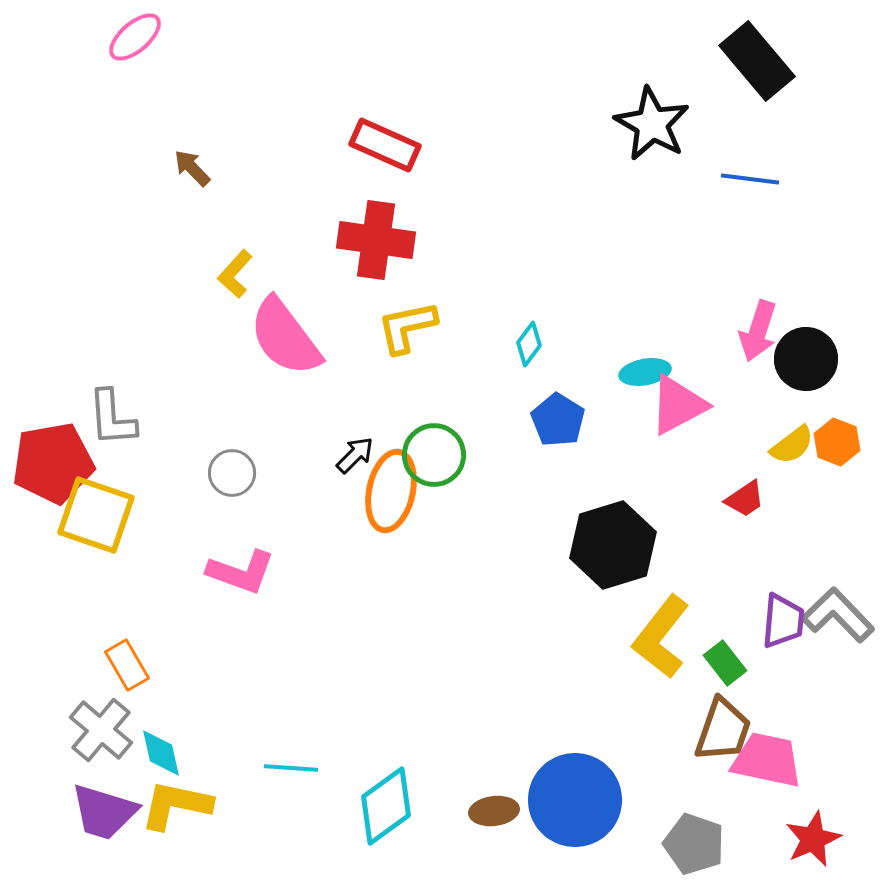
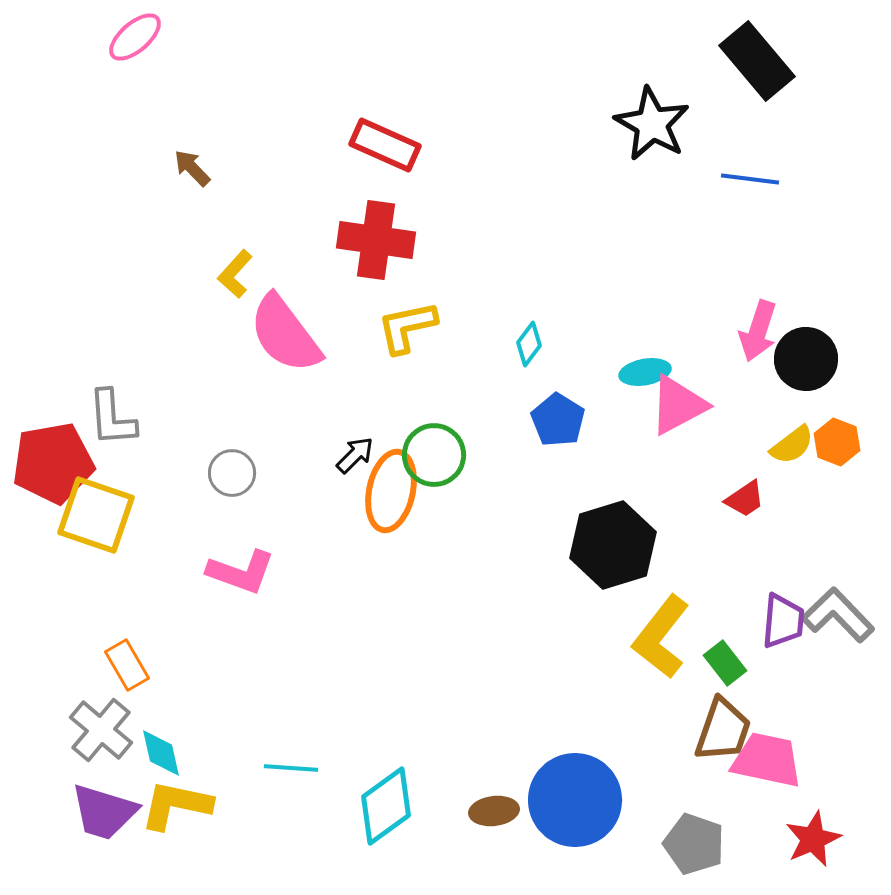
pink semicircle at (285, 337): moved 3 px up
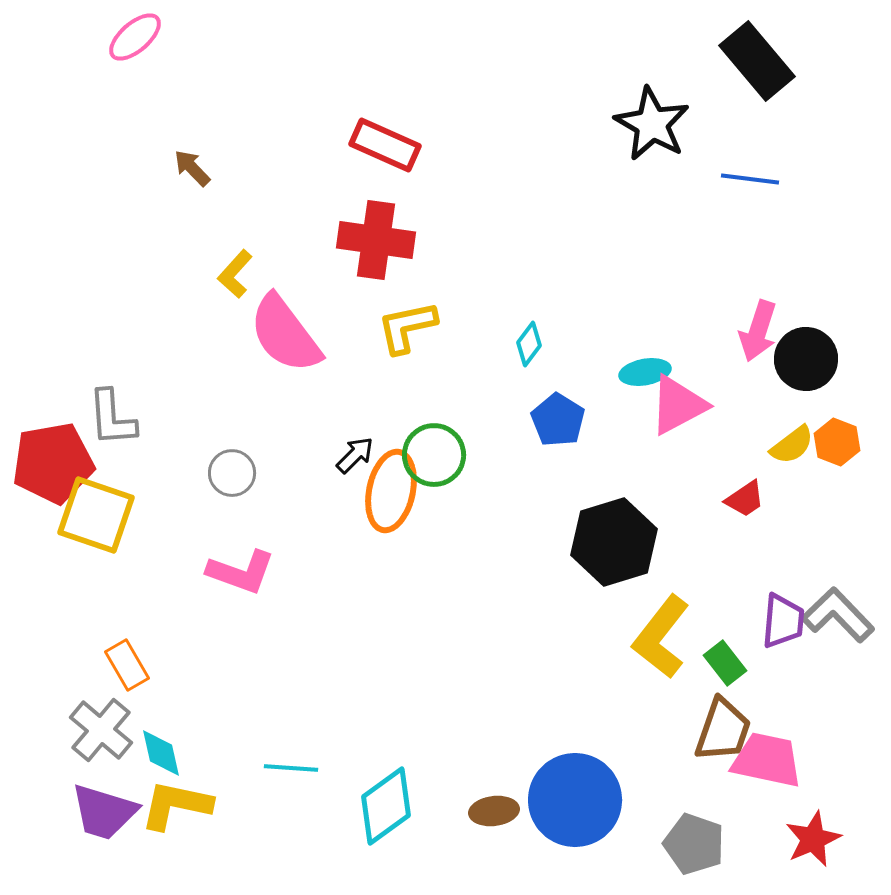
black hexagon at (613, 545): moved 1 px right, 3 px up
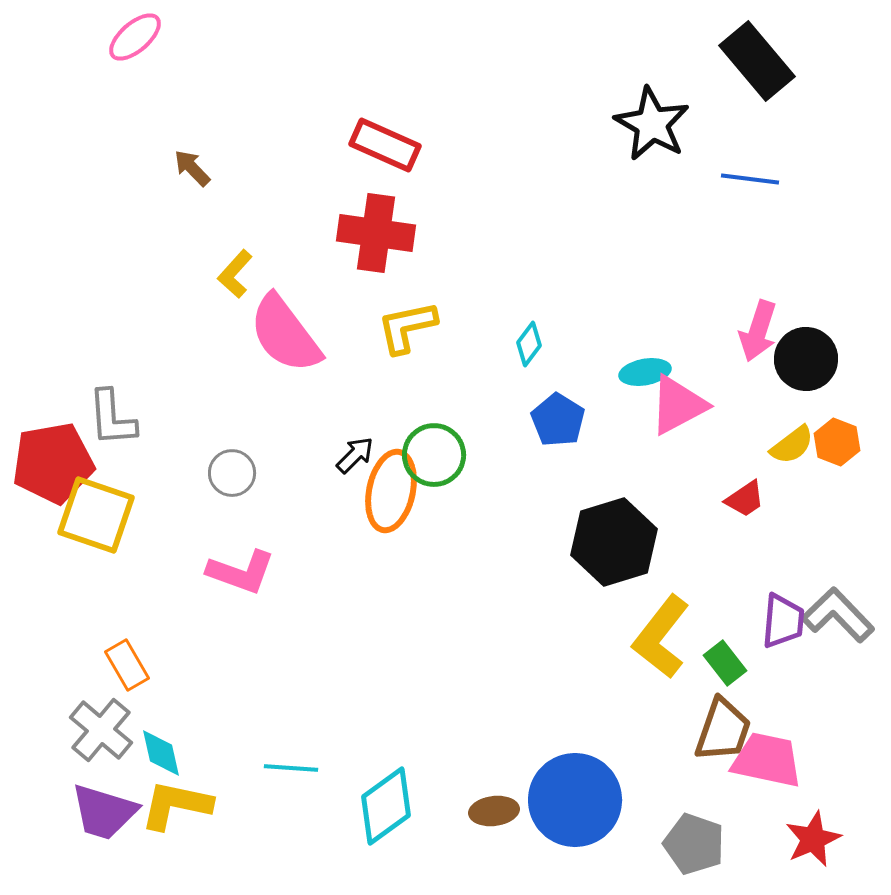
red cross at (376, 240): moved 7 px up
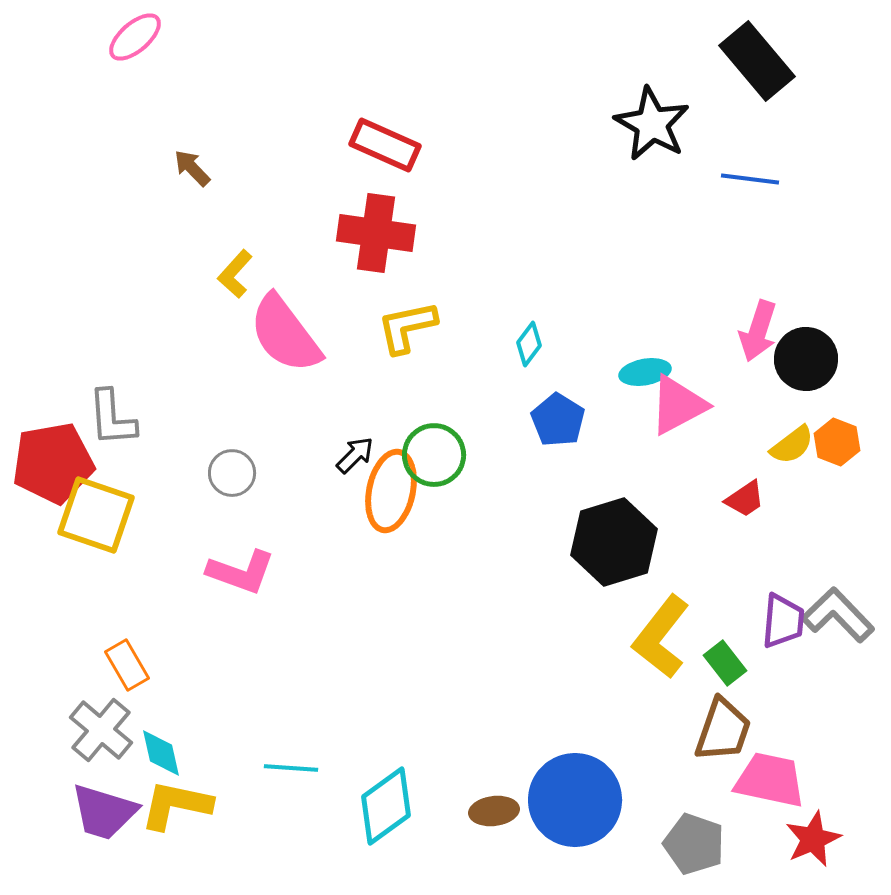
pink trapezoid at (767, 760): moved 3 px right, 20 px down
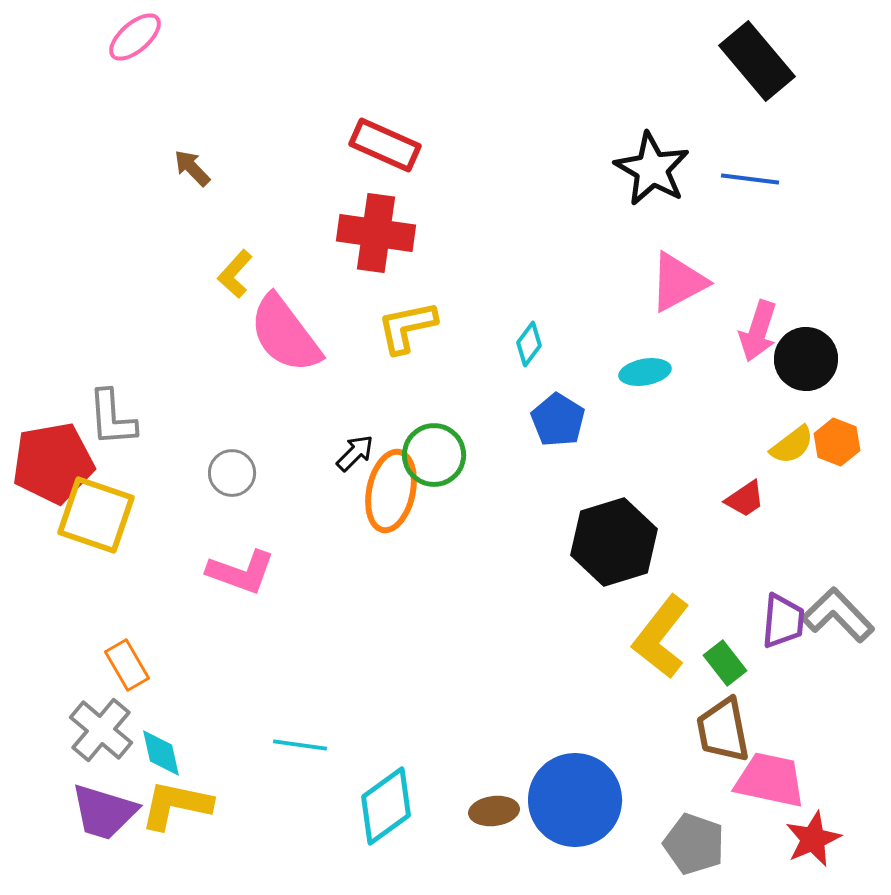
black star at (652, 124): moved 45 px down
pink triangle at (678, 405): moved 123 px up
black arrow at (355, 455): moved 2 px up
brown trapezoid at (723, 730): rotated 150 degrees clockwise
cyan line at (291, 768): moved 9 px right, 23 px up; rotated 4 degrees clockwise
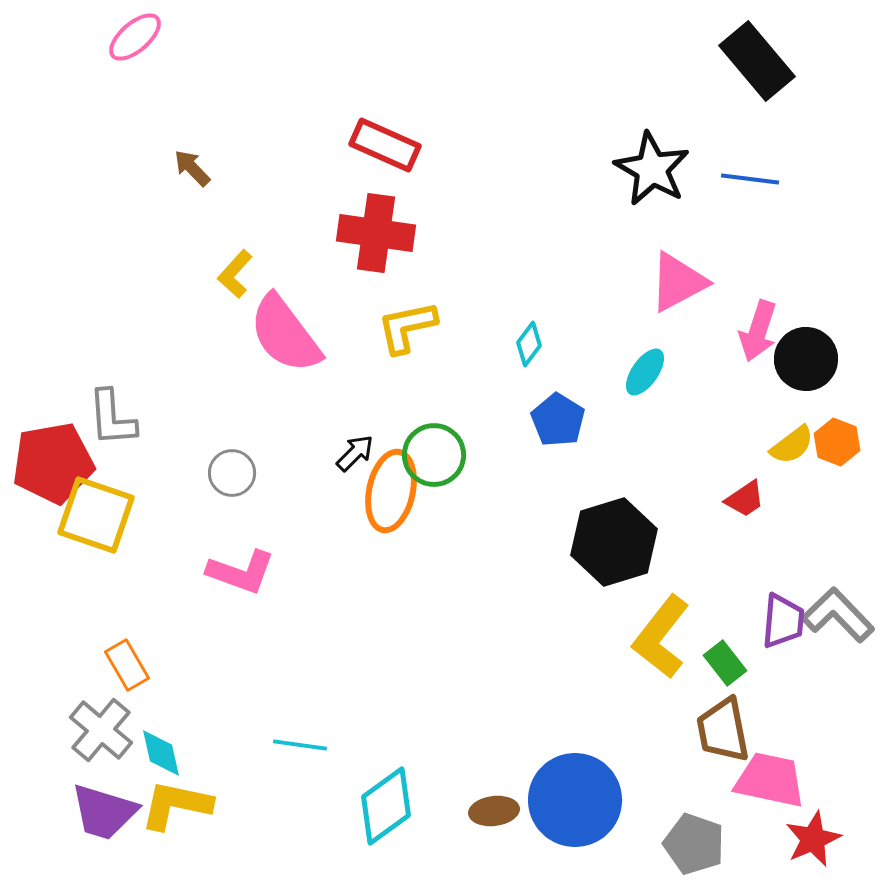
cyan ellipse at (645, 372): rotated 45 degrees counterclockwise
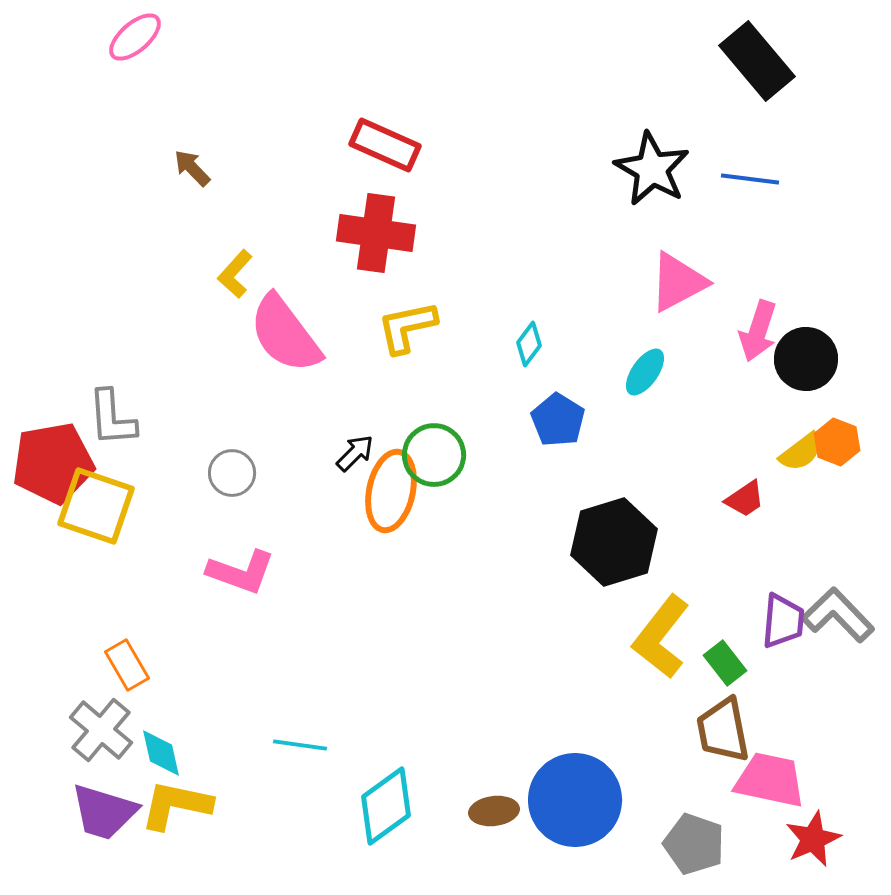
yellow semicircle at (792, 445): moved 9 px right, 7 px down
yellow square at (96, 515): moved 9 px up
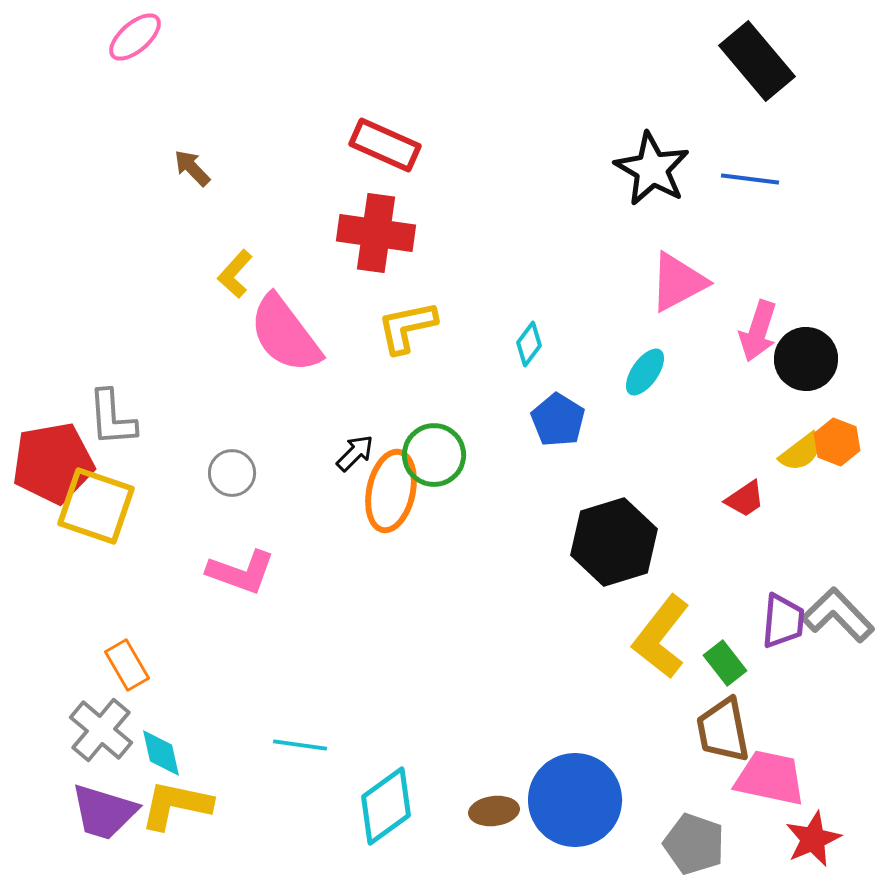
pink trapezoid at (770, 780): moved 2 px up
